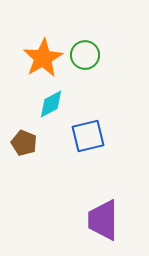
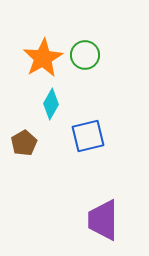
cyan diamond: rotated 32 degrees counterclockwise
brown pentagon: rotated 20 degrees clockwise
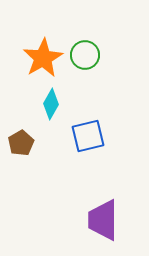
brown pentagon: moved 3 px left
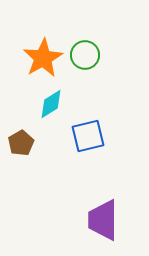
cyan diamond: rotated 28 degrees clockwise
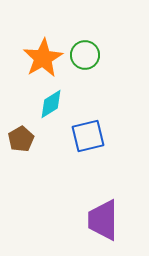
brown pentagon: moved 4 px up
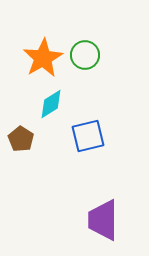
brown pentagon: rotated 10 degrees counterclockwise
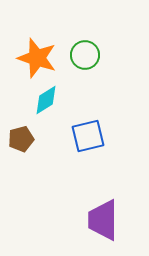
orange star: moved 6 px left; rotated 24 degrees counterclockwise
cyan diamond: moved 5 px left, 4 px up
brown pentagon: rotated 25 degrees clockwise
